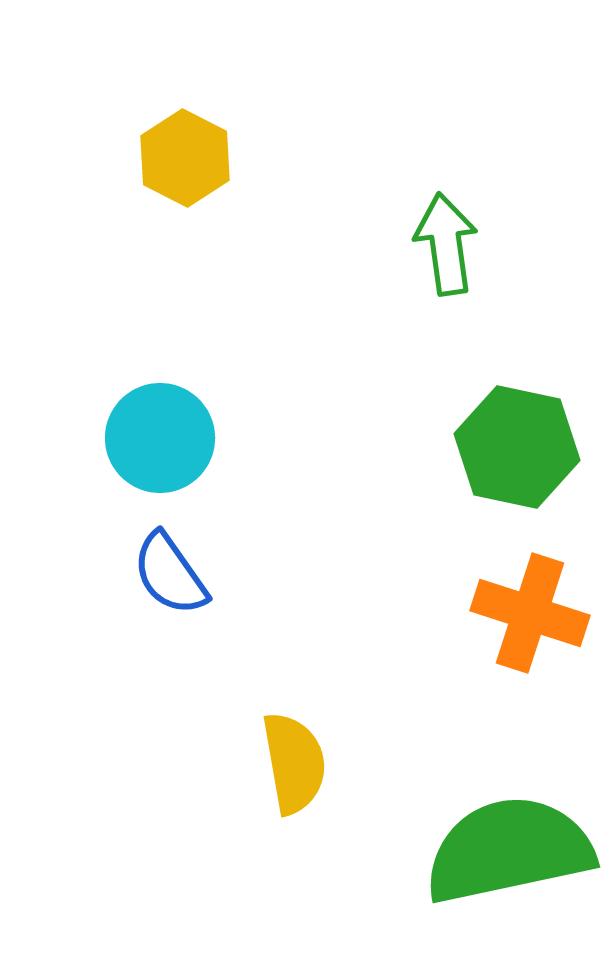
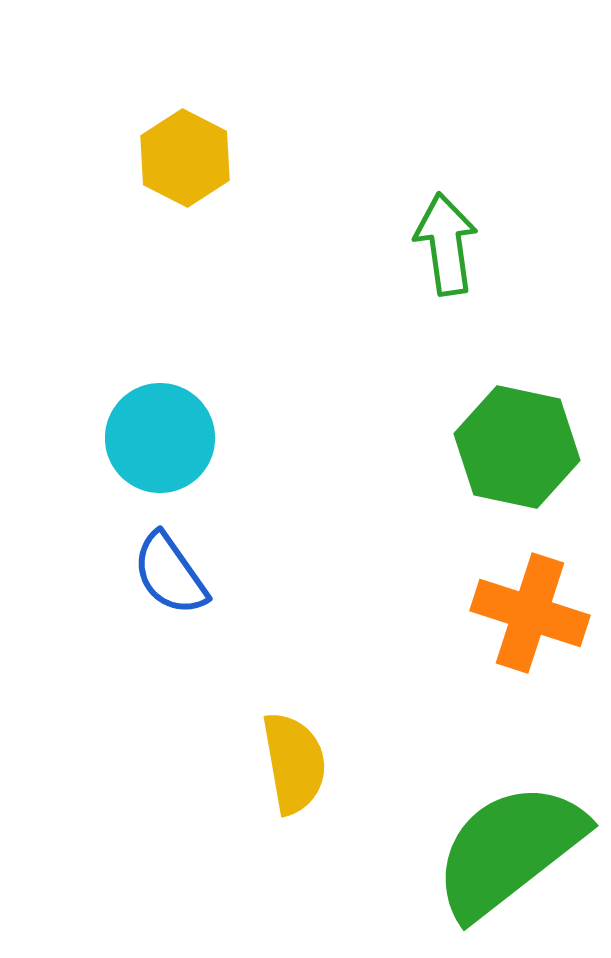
green semicircle: rotated 26 degrees counterclockwise
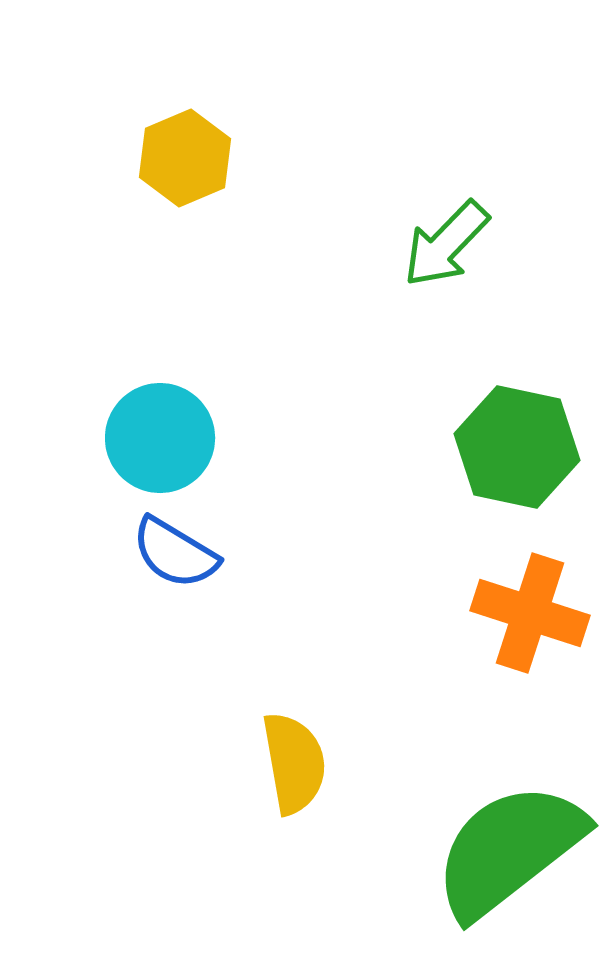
yellow hexagon: rotated 10 degrees clockwise
green arrow: rotated 128 degrees counterclockwise
blue semicircle: moved 5 px right, 21 px up; rotated 24 degrees counterclockwise
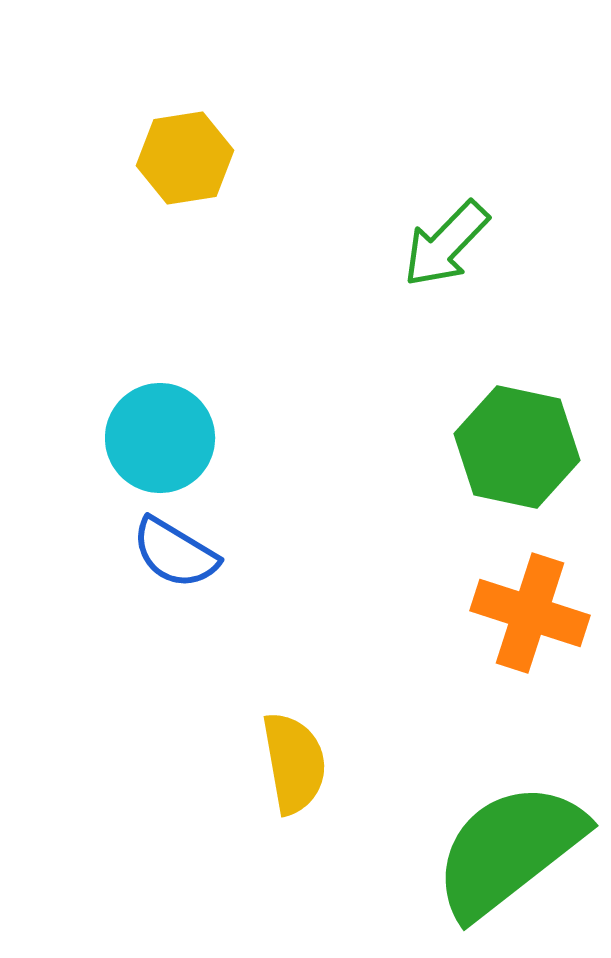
yellow hexagon: rotated 14 degrees clockwise
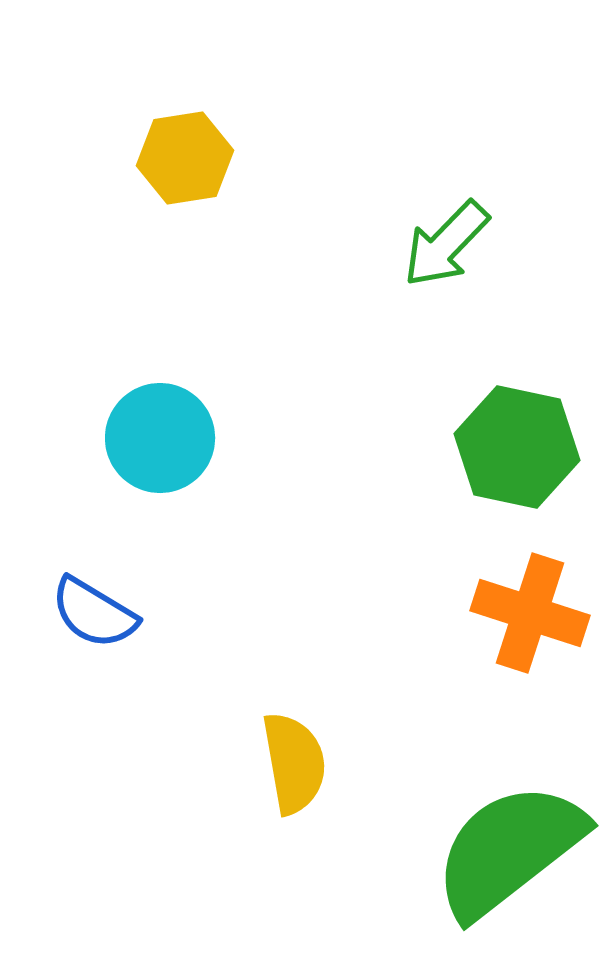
blue semicircle: moved 81 px left, 60 px down
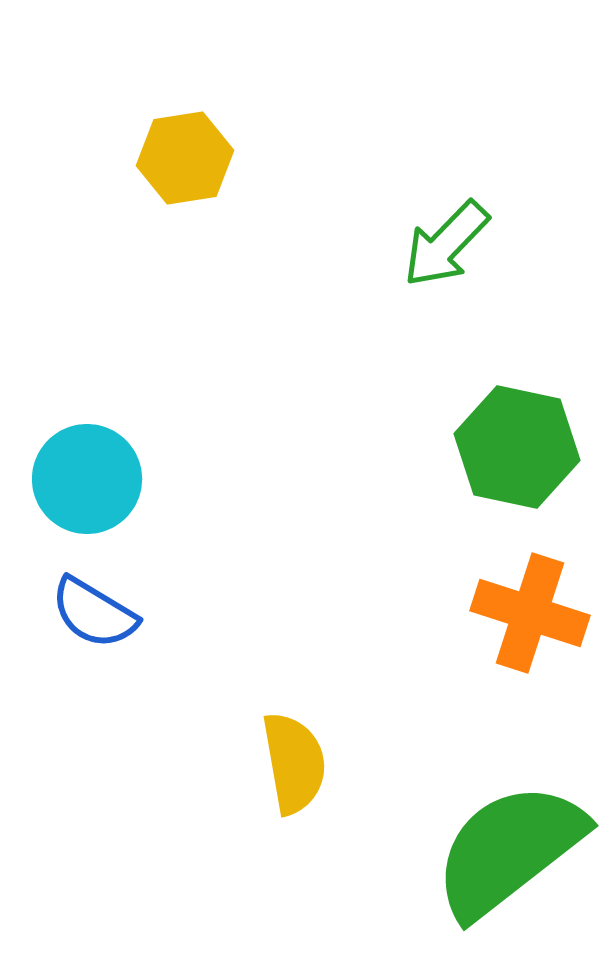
cyan circle: moved 73 px left, 41 px down
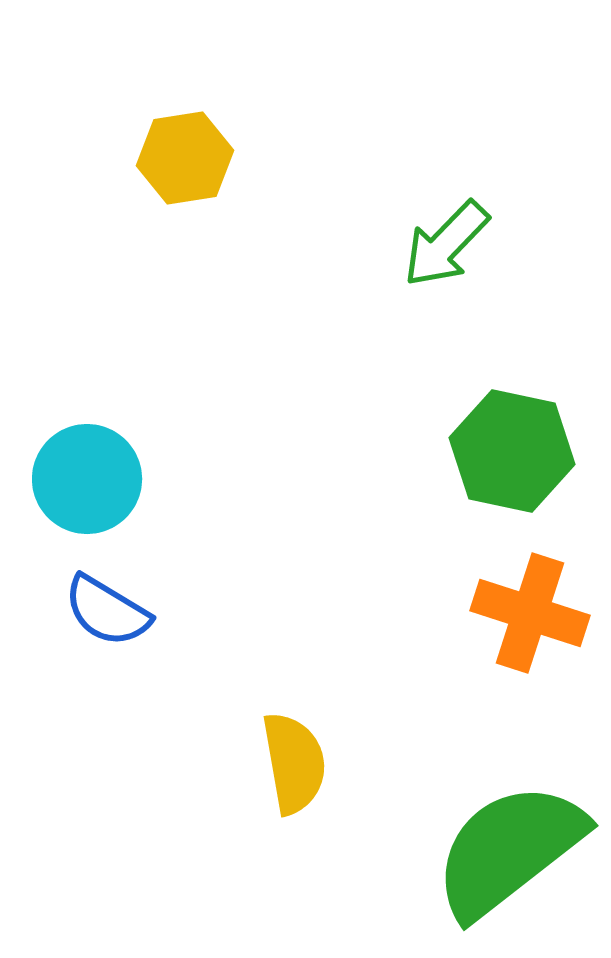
green hexagon: moved 5 px left, 4 px down
blue semicircle: moved 13 px right, 2 px up
